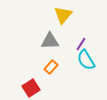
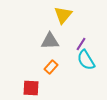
red square: rotated 36 degrees clockwise
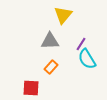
cyan semicircle: moved 1 px right, 1 px up
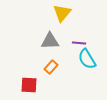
yellow triangle: moved 1 px left, 2 px up
purple line: moved 2 px left, 1 px up; rotated 64 degrees clockwise
red square: moved 2 px left, 3 px up
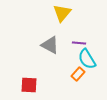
gray triangle: moved 4 px down; rotated 30 degrees clockwise
orange rectangle: moved 27 px right, 7 px down
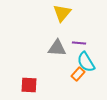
gray triangle: moved 7 px right, 3 px down; rotated 24 degrees counterclockwise
cyan semicircle: moved 1 px left, 3 px down
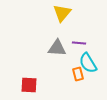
cyan semicircle: moved 2 px right, 1 px down
orange rectangle: rotated 56 degrees counterclockwise
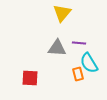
cyan semicircle: moved 1 px right
red square: moved 1 px right, 7 px up
